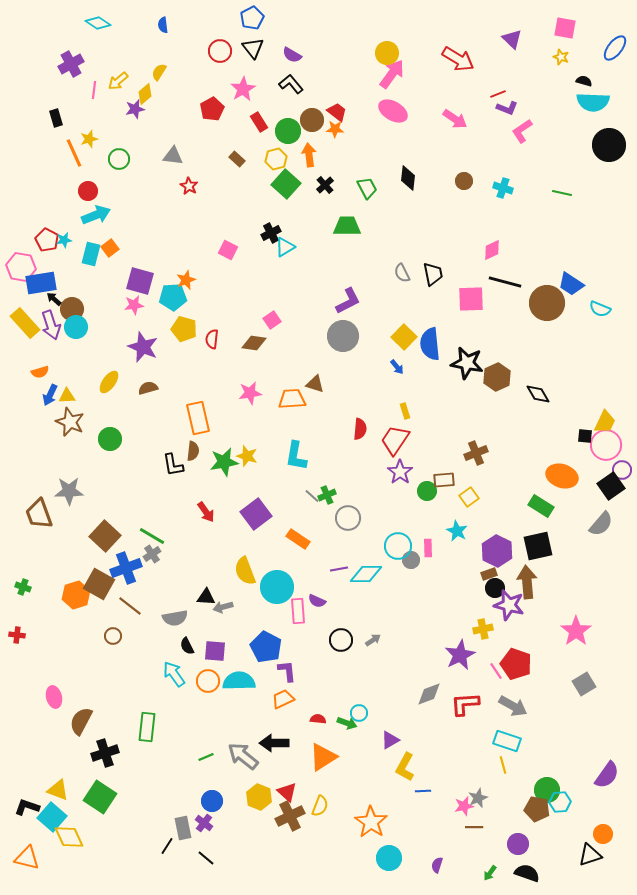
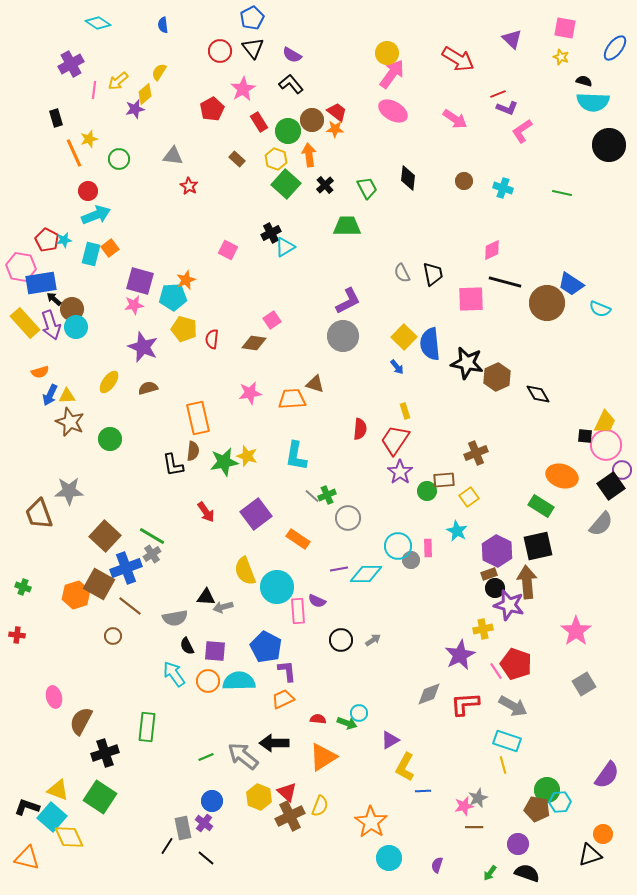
yellow hexagon at (276, 159): rotated 25 degrees counterclockwise
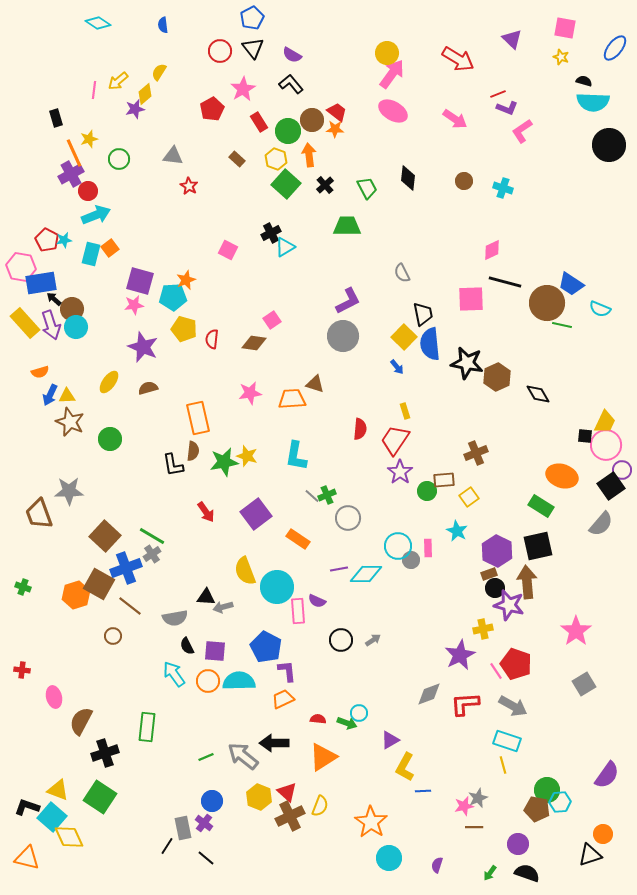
purple cross at (71, 64): moved 110 px down
green line at (562, 193): moved 132 px down
black trapezoid at (433, 274): moved 10 px left, 40 px down
red cross at (17, 635): moved 5 px right, 35 px down
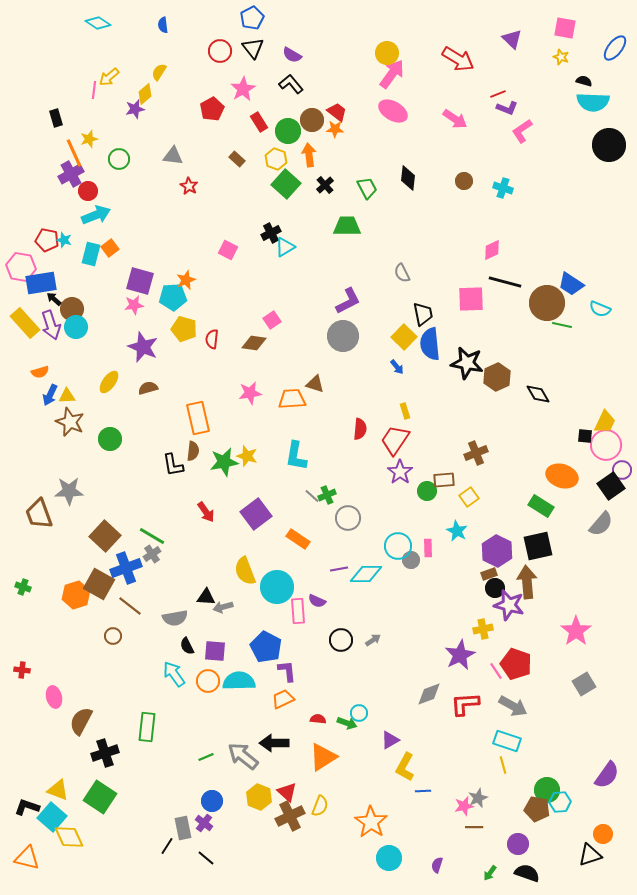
yellow arrow at (118, 81): moved 9 px left, 4 px up
red pentagon at (47, 240): rotated 15 degrees counterclockwise
cyan star at (64, 240): rotated 28 degrees clockwise
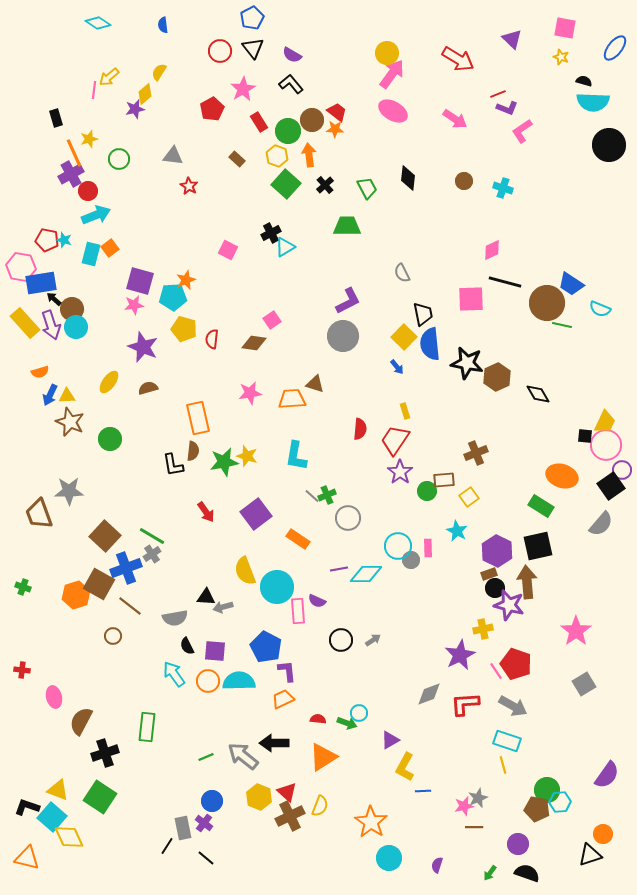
yellow hexagon at (276, 159): moved 1 px right, 3 px up
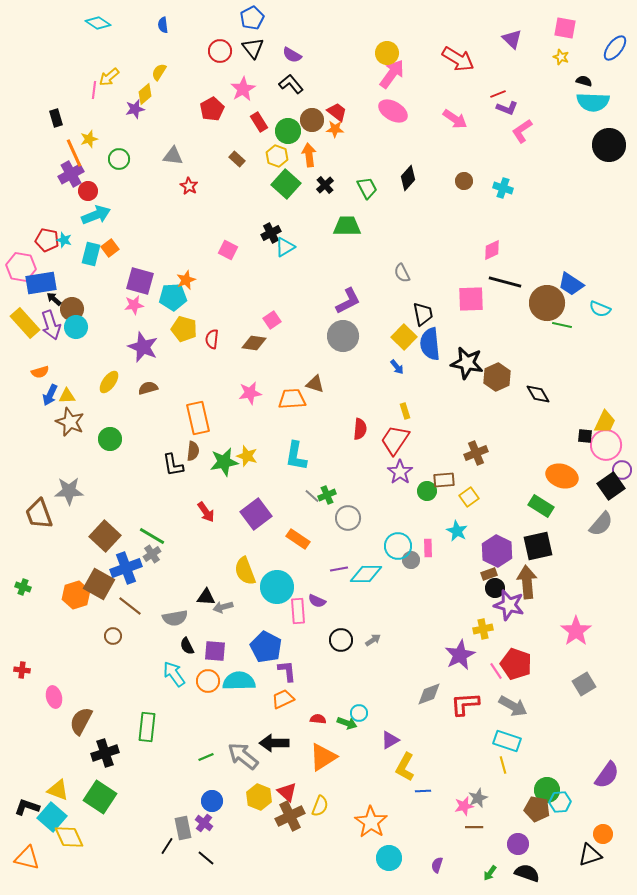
black diamond at (408, 178): rotated 35 degrees clockwise
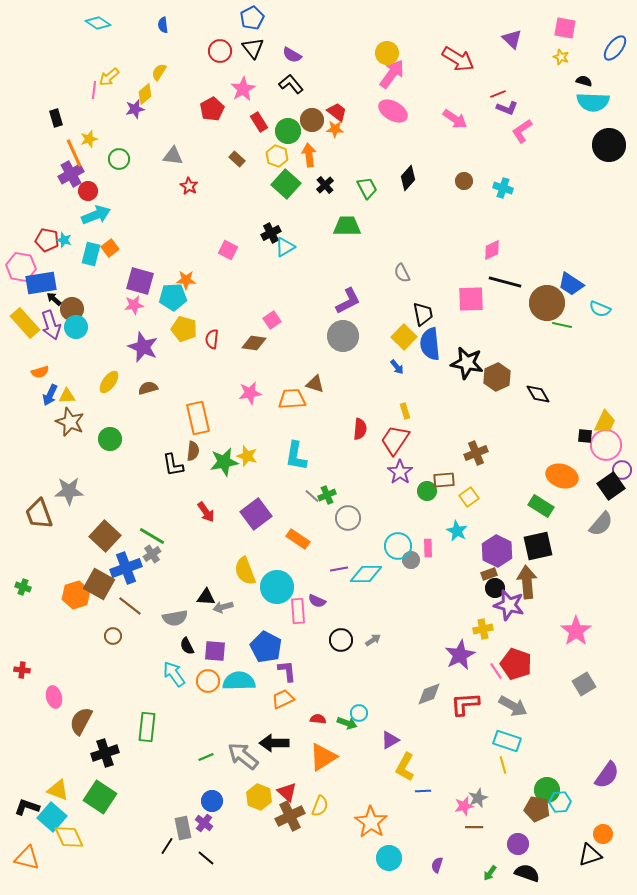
orange star at (186, 280): rotated 24 degrees clockwise
